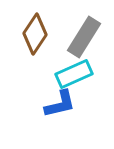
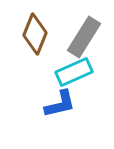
brown diamond: rotated 12 degrees counterclockwise
cyan rectangle: moved 2 px up
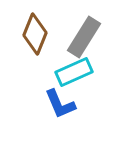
blue L-shape: rotated 80 degrees clockwise
